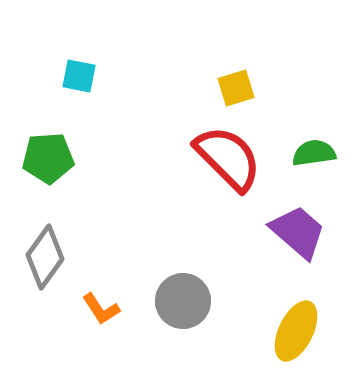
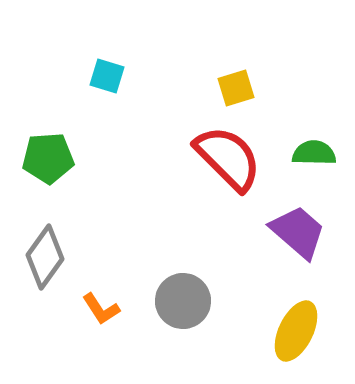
cyan square: moved 28 px right; rotated 6 degrees clockwise
green semicircle: rotated 9 degrees clockwise
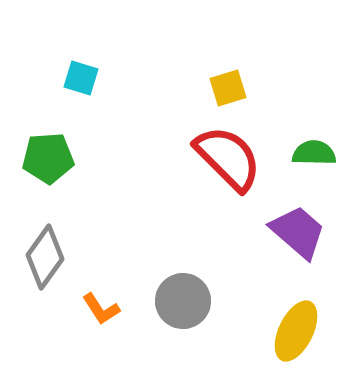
cyan square: moved 26 px left, 2 px down
yellow square: moved 8 px left
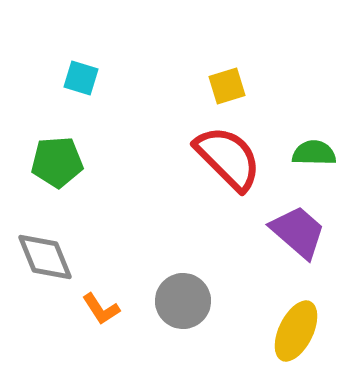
yellow square: moved 1 px left, 2 px up
green pentagon: moved 9 px right, 4 px down
gray diamond: rotated 58 degrees counterclockwise
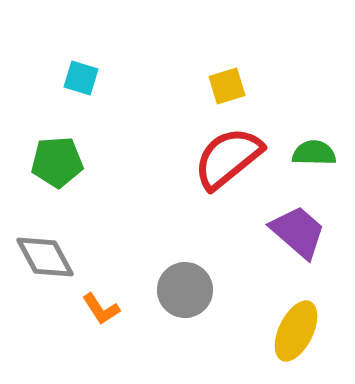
red semicircle: rotated 84 degrees counterclockwise
gray diamond: rotated 6 degrees counterclockwise
gray circle: moved 2 px right, 11 px up
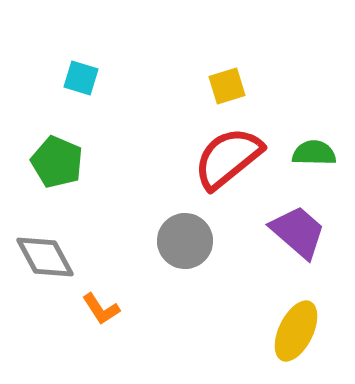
green pentagon: rotated 27 degrees clockwise
gray circle: moved 49 px up
